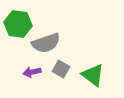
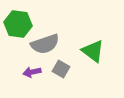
gray semicircle: moved 1 px left, 1 px down
green triangle: moved 24 px up
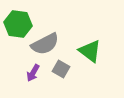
gray semicircle: rotated 8 degrees counterclockwise
green triangle: moved 3 px left
purple arrow: moved 1 px right, 1 px down; rotated 48 degrees counterclockwise
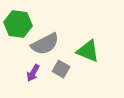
green triangle: moved 2 px left; rotated 15 degrees counterclockwise
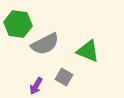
gray square: moved 3 px right, 8 px down
purple arrow: moved 3 px right, 13 px down
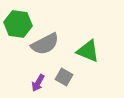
purple arrow: moved 2 px right, 3 px up
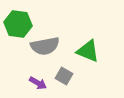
gray semicircle: moved 2 px down; rotated 16 degrees clockwise
gray square: moved 1 px up
purple arrow: rotated 90 degrees counterclockwise
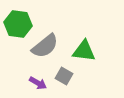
gray semicircle: rotated 28 degrees counterclockwise
green triangle: moved 4 px left; rotated 15 degrees counterclockwise
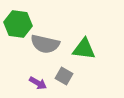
gray semicircle: moved 2 px up; rotated 52 degrees clockwise
green triangle: moved 2 px up
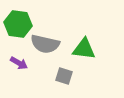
gray square: rotated 12 degrees counterclockwise
purple arrow: moved 19 px left, 20 px up
